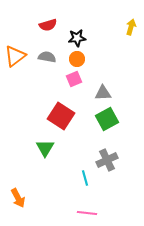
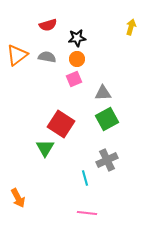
orange triangle: moved 2 px right, 1 px up
red square: moved 8 px down
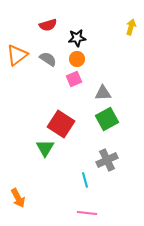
gray semicircle: moved 1 px right, 2 px down; rotated 24 degrees clockwise
cyan line: moved 2 px down
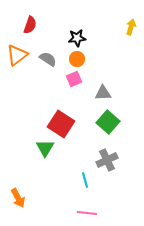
red semicircle: moved 18 px left; rotated 54 degrees counterclockwise
green square: moved 1 px right, 3 px down; rotated 20 degrees counterclockwise
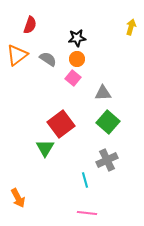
pink square: moved 1 px left, 1 px up; rotated 28 degrees counterclockwise
red square: rotated 20 degrees clockwise
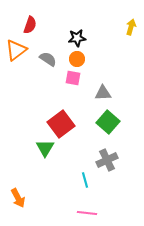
orange triangle: moved 1 px left, 5 px up
pink square: rotated 28 degrees counterclockwise
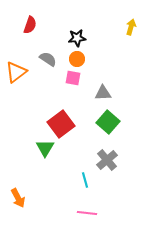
orange triangle: moved 22 px down
gray cross: rotated 15 degrees counterclockwise
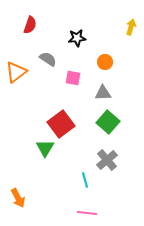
orange circle: moved 28 px right, 3 px down
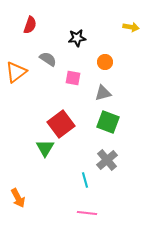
yellow arrow: rotated 84 degrees clockwise
gray triangle: rotated 12 degrees counterclockwise
green square: rotated 20 degrees counterclockwise
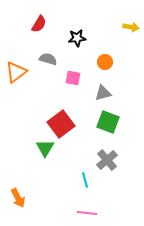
red semicircle: moved 9 px right, 1 px up; rotated 12 degrees clockwise
gray semicircle: rotated 18 degrees counterclockwise
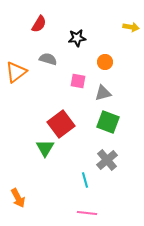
pink square: moved 5 px right, 3 px down
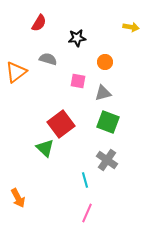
red semicircle: moved 1 px up
green triangle: rotated 18 degrees counterclockwise
gray cross: rotated 15 degrees counterclockwise
pink line: rotated 72 degrees counterclockwise
